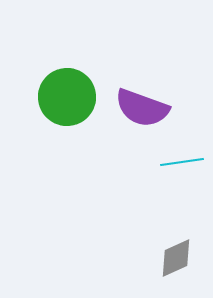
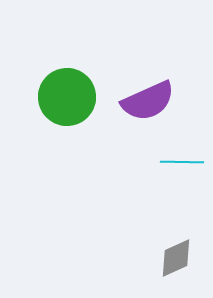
purple semicircle: moved 6 px right, 7 px up; rotated 44 degrees counterclockwise
cyan line: rotated 9 degrees clockwise
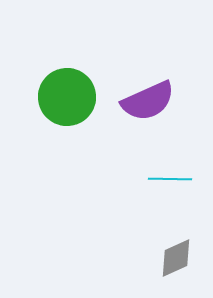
cyan line: moved 12 px left, 17 px down
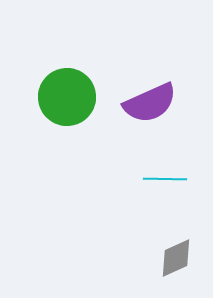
purple semicircle: moved 2 px right, 2 px down
cyan line: moved 5 px left
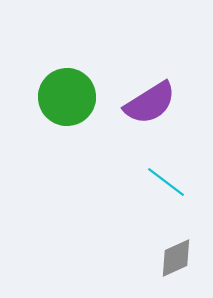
purple semicircle: rotated 8 degrees counterclockwise
cyan line: moved 1 px right, 3 px down; rotated 36 degrees clockwise
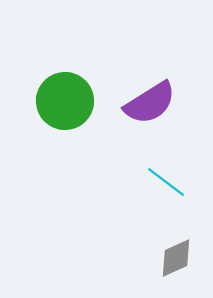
green circle: moved 2 px left, 4 px down
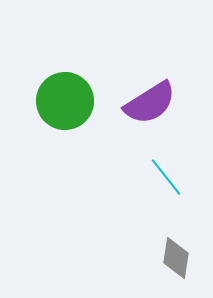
cyan line: moved 5 px up; rotated 15 degrees clockwise
gray diamond: rotated 57 degrees counterclockwise
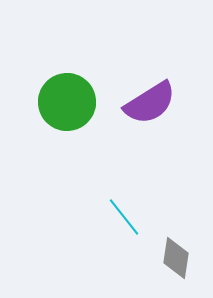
green circle: moved 2 px right, 1 px down
cyan line: moved 42 px left, 40 px down
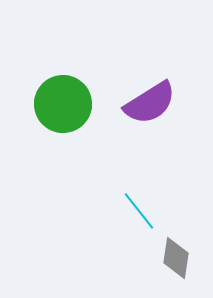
green circle: moved 4 px left, 2 px down
cyan line: moved 15 px right, 6 px up
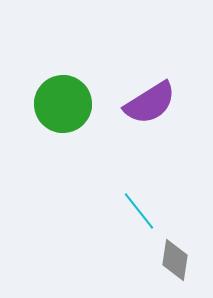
gray diamond: moved 1 px left, 2 px down
